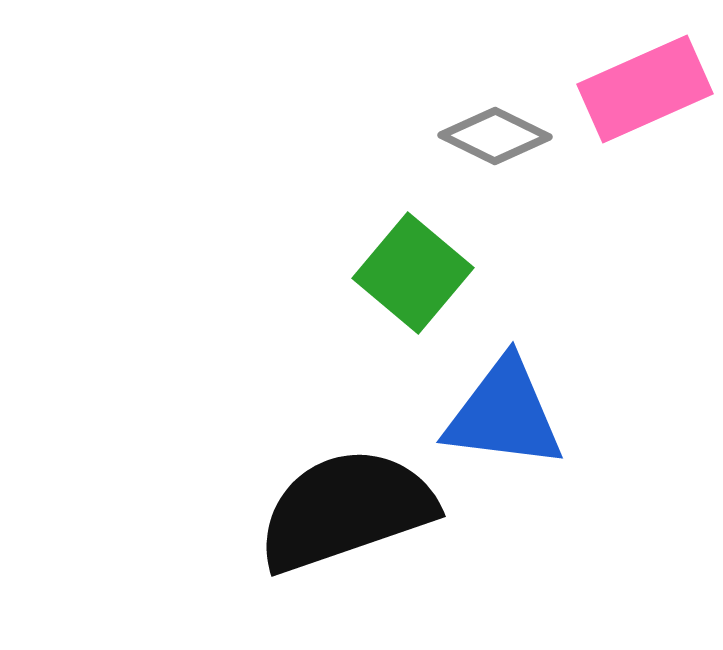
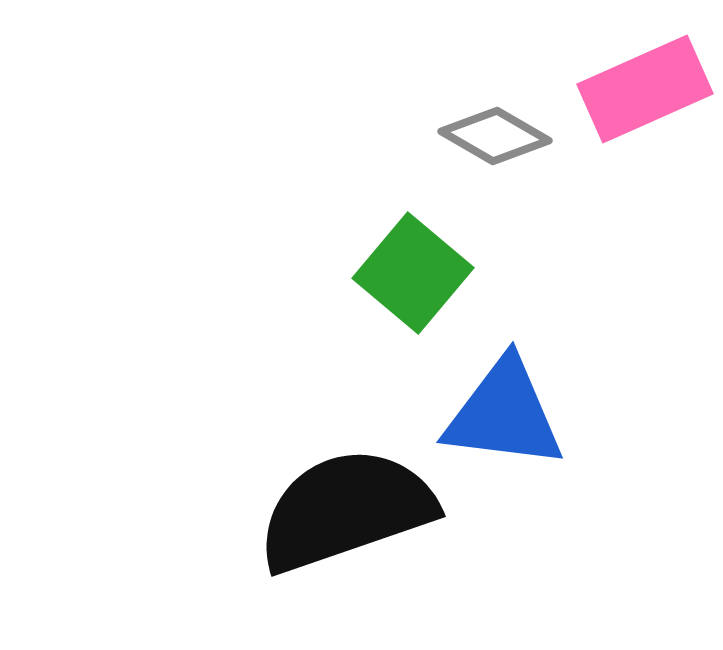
gray diamond: rotated 4 degrees clockwise
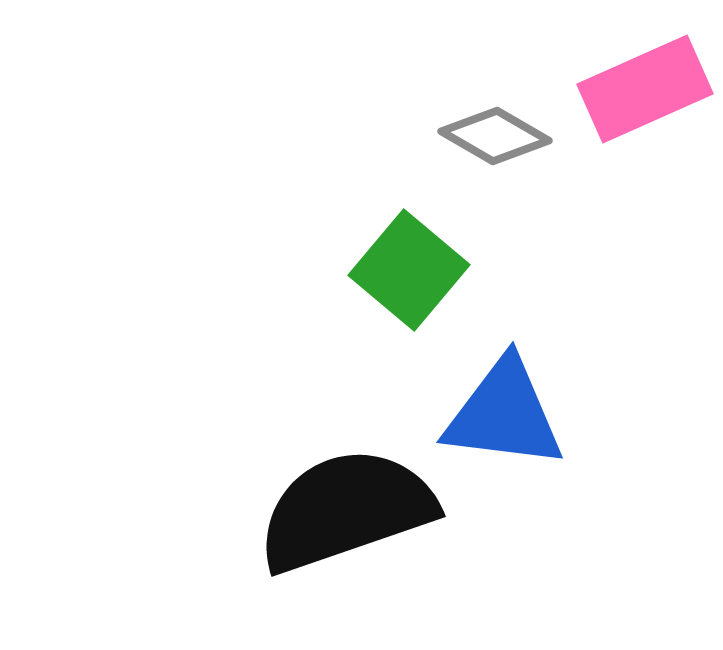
green square: moved 4 px left, 3 px up
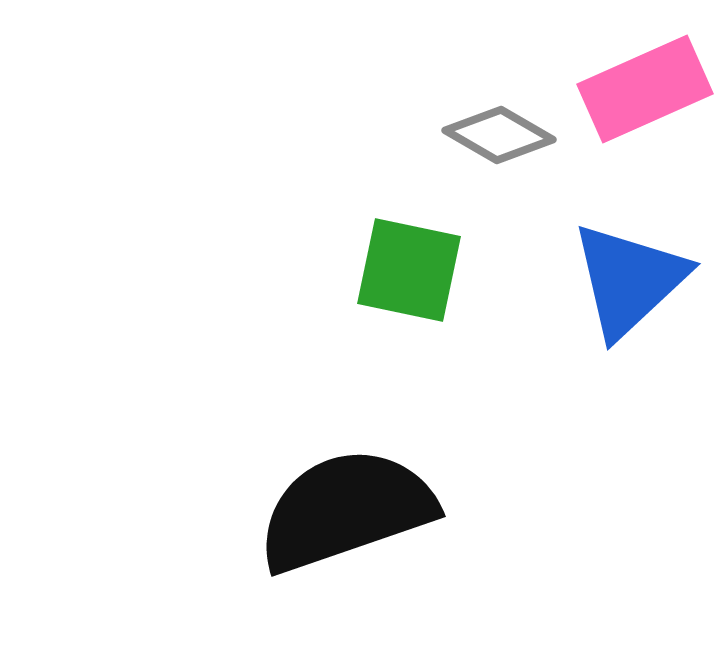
gray diamond: moved 4 px right, 1 px up
green square: rotated 28 degrees counterclockwise
blue triangle: moved 125 px right, 134 px up; rotated 50 degrees counterclockwise
